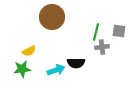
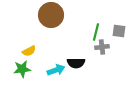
brown circle: moved 1 px left, 2 px up
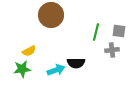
gray cross: moved 10 px right, 3 px down
